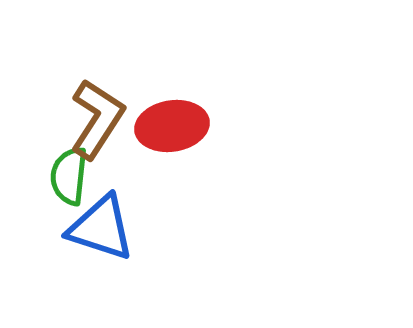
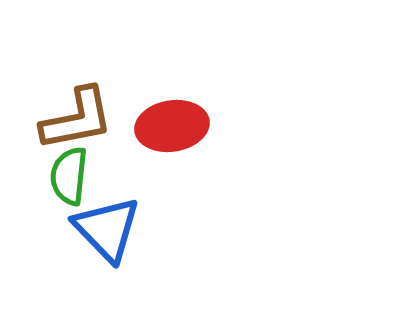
brown L-shape: moved 20 px left; rotated 46 degrees clockwise
blue triangle: moved 6 px right, 1 px down; rotated 28 degrees clockwise
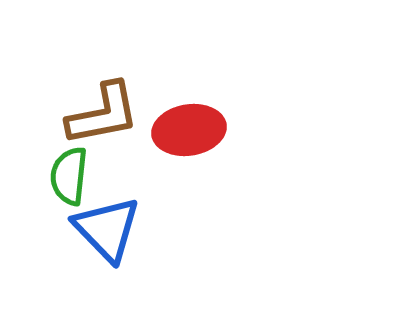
brown L-shape: moved 26 px right, 5 px up
red ellipse: moved 17 px right, 4 px down
